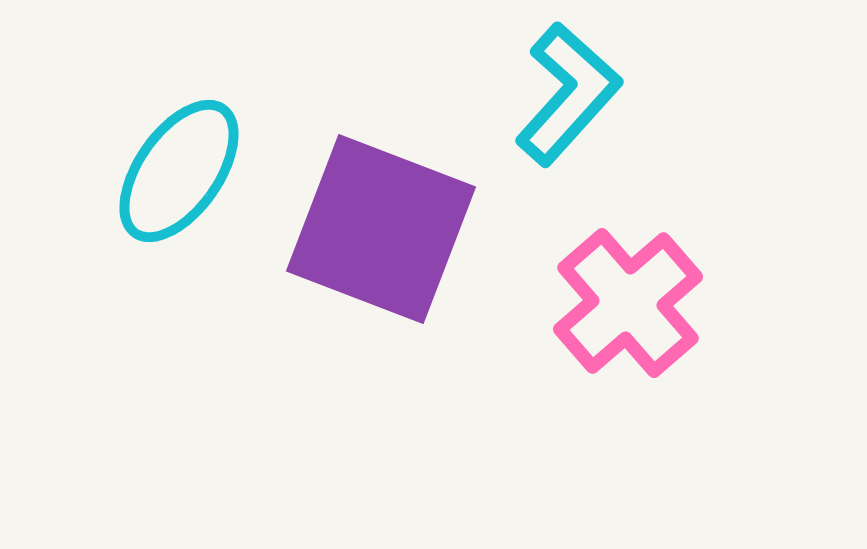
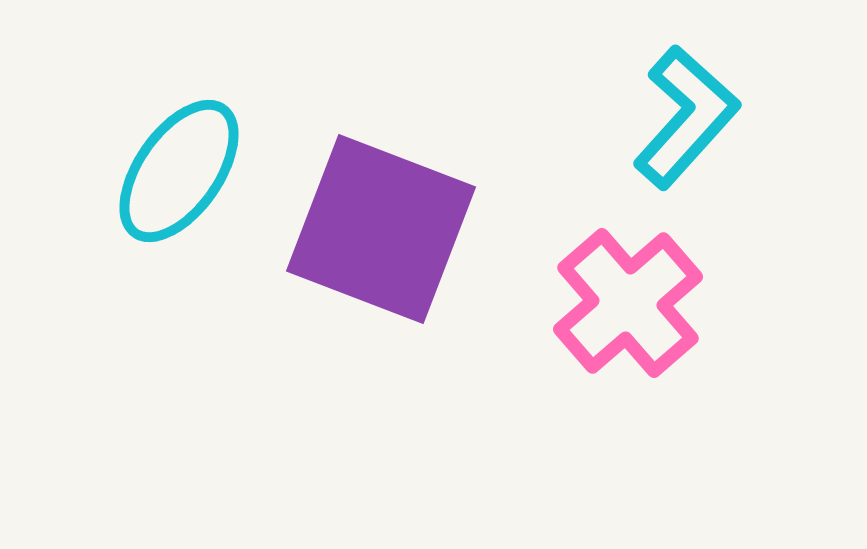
cyan L-shape: moved 118 px right, 23 px down
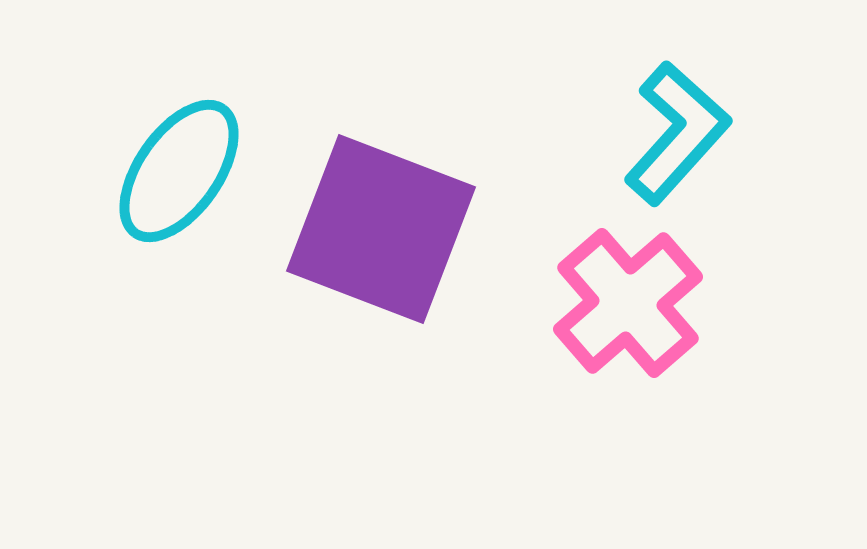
cyan L-shape: moved 9 px left, 16 px down
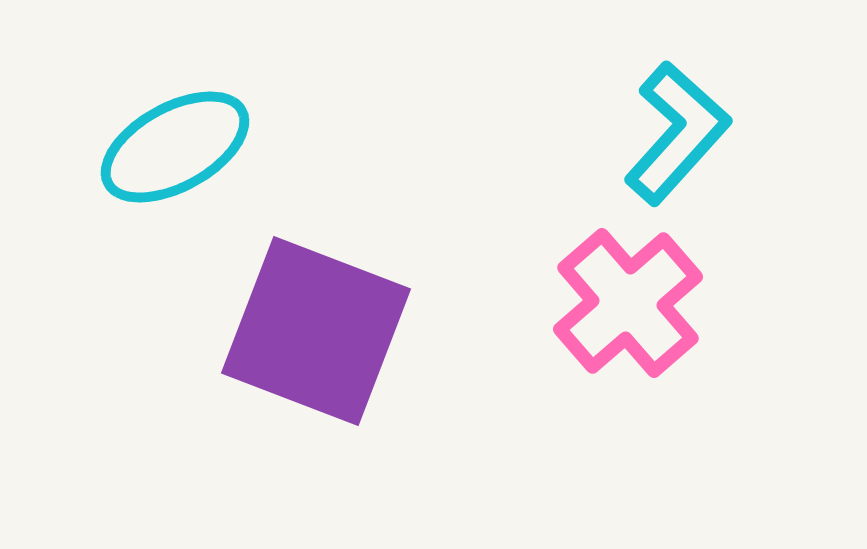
cyan ellipse: moved 4 px left, 24 px up; rotated 26 degrees clockwise
purple square: moved 65 px left, 102 px down
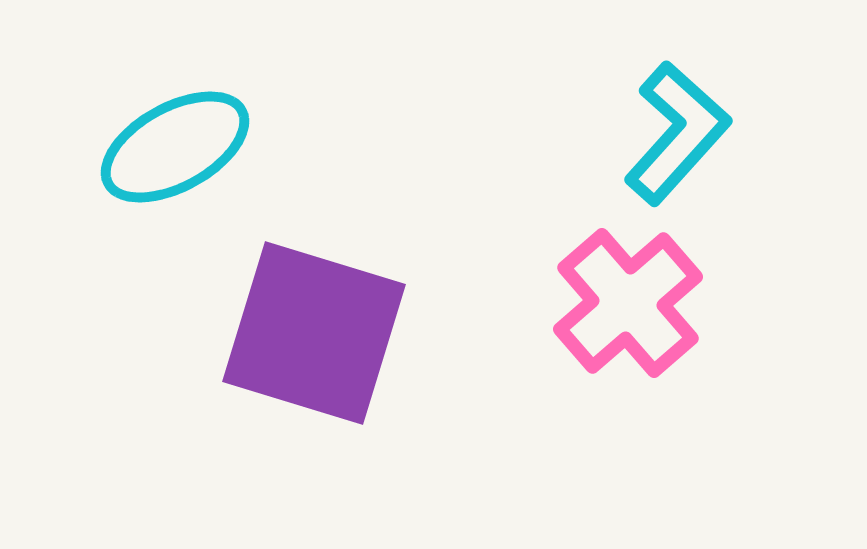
purple square: moved 2 px left, 2 px down; rotated 4 degrees counterclockwise
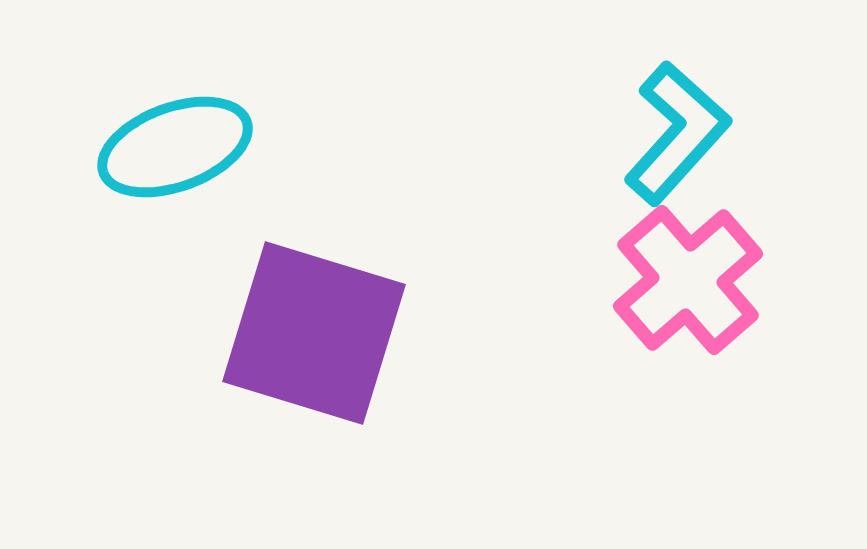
cyan ellipse: rotated 9 degrees clockwise
pink cross: moved 60 px right, 23 px up
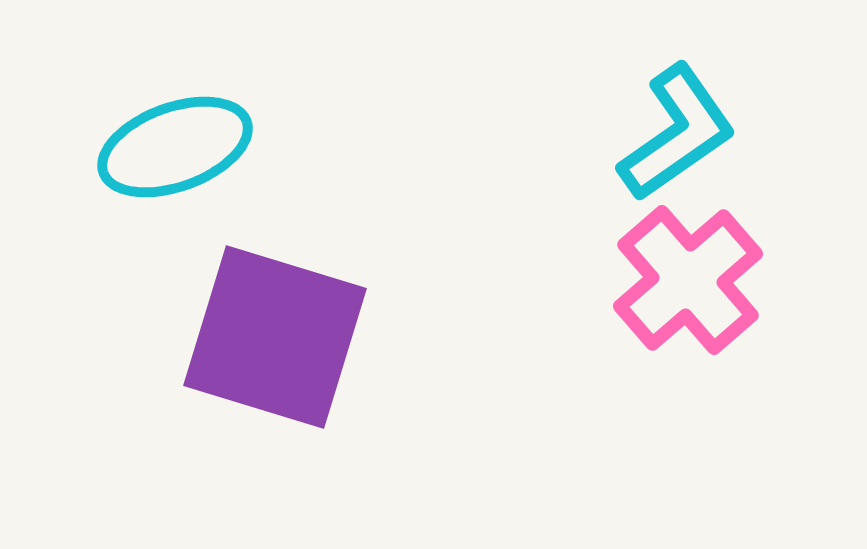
cyan L-shape: rotated 13 degrees clockwise
purple square: moved 39 px left, 4 px down
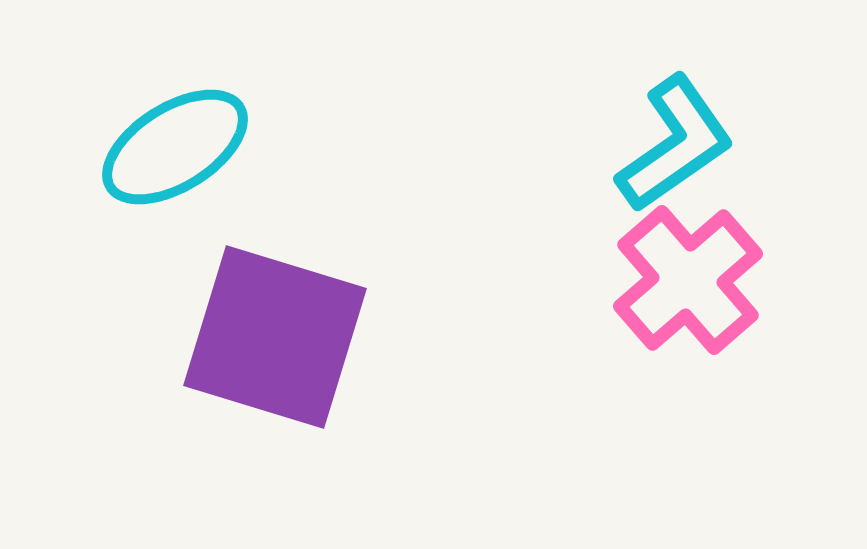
cyan L-shape: moved 2 px left, 11 px down
cyan ellipse: rotated 12 degrees counterclockwise
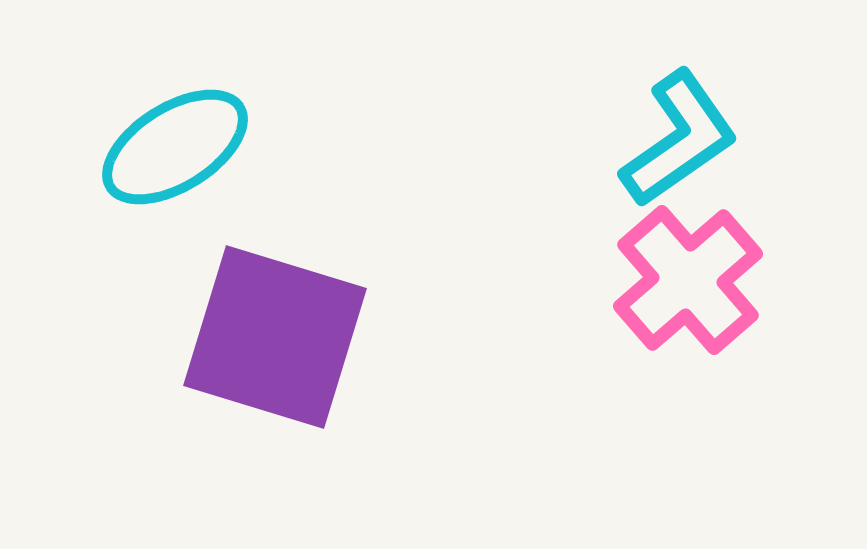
cyan L-shape: moved 4 px right, 5 px up
